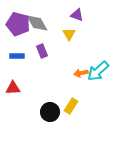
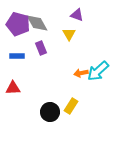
purple rectangle: moved 1 px left, 3 px up
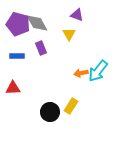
cyan arrow: rotated 10 degrees counterclockwise
